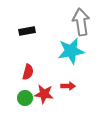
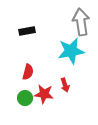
red arrow: moved 3 px left, 1 px up; rotated 72 degrees clockwise
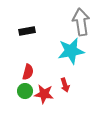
green circle: moved 7 px up
